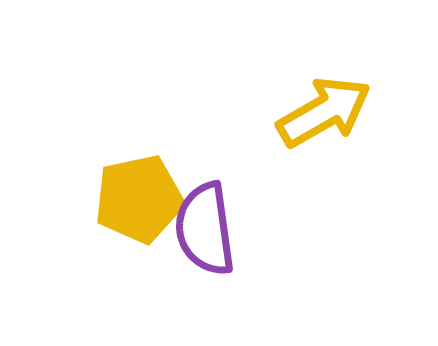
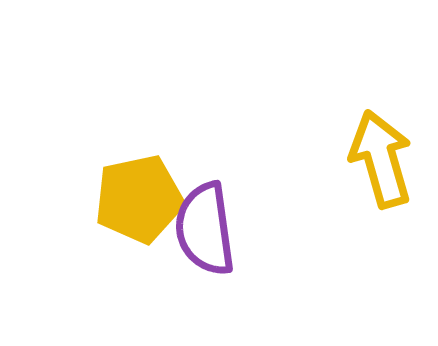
yellow arrow: moved 57 px right, 47 px down; rotated 76 degrees counterclockwise
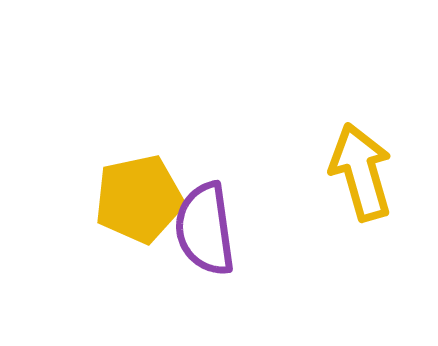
yellow arrow: moved 20 px left, 13 px down
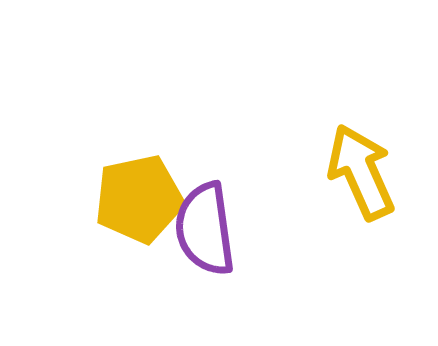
yellow arrow: rotated 8 degrees counterclockwise
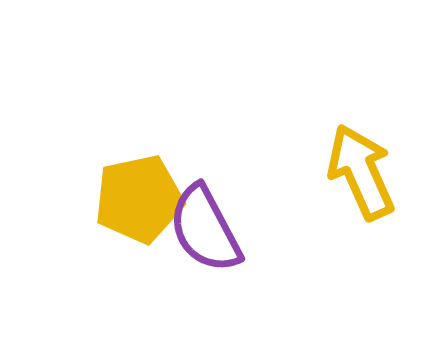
purple semicircle: rotated 20 degrees counterclockwise
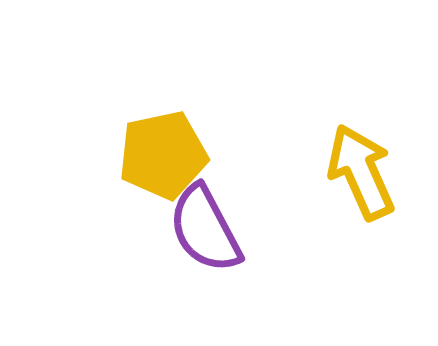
yellow pentagon: moved 24 px right, 44 px up
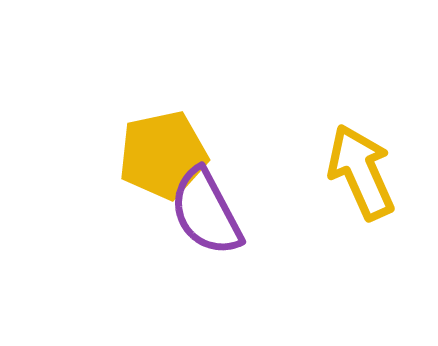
purple semicircle: moved 1 px right, 17 px up
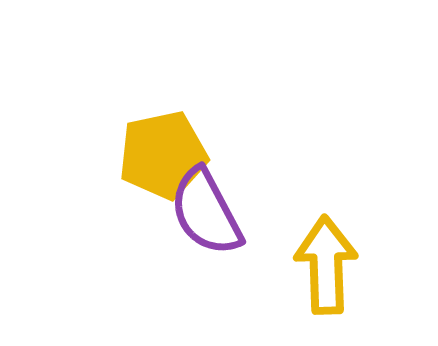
yellow arrow: moved 35 px left, 93 px down; rotated 22 degrees clockwise
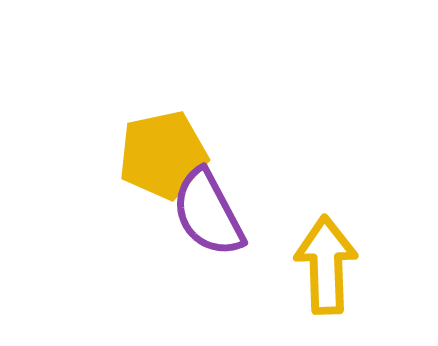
purple semicircle: moved 2 px right, 1 px down
